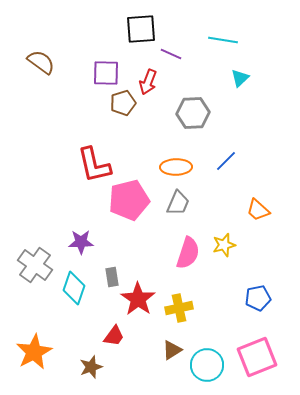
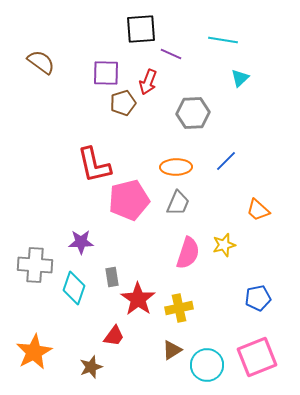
gray cross: rotated 32 degrees counterclockwise
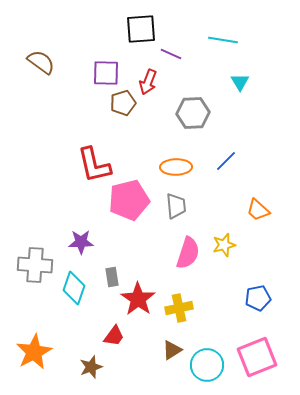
cyan triangle: moved 4 px down; rotated 18 degrees counterclockwise
gray trapezoid: moved 2 px left, 3 px down; rotated 28 degrees counterclockwise
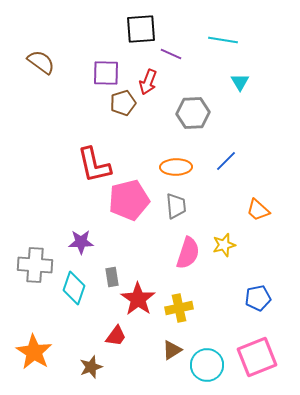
red trapezoid: moved 2 px right
orange star: rotated 12 degrees counterclockwise
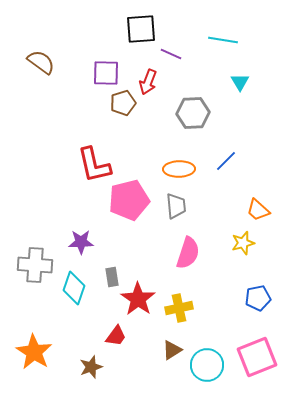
orange ellipse: moved 3 px right, 2 px down
yellow star: moved 19 px right, 2 px up
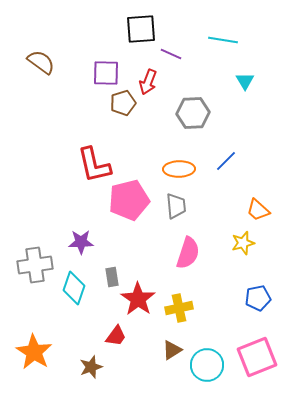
cyan triangle: moved 5 px right, 1 px up
gray cross: rotated 12 degrees counterclockwise
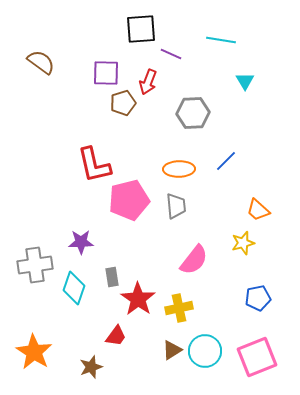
cyan line: moved 2 px left
pink semicircle: moved 6 px right, 7 px down; rotated 20 degrees clockwise
cyan circle: moved 2 px left, 14 px up
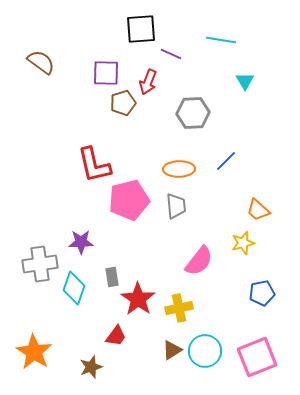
pink semicircle: moved 5 px right, 1 px down
gray cross: moved 5 px right, 1 px up
blue pentagon: moved 4 px right, 5 px up
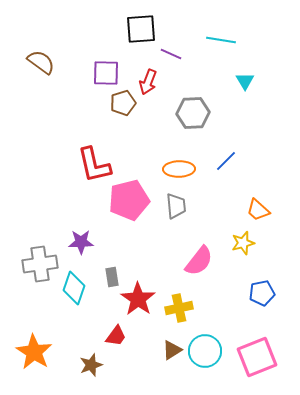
brown star: moved 2 px up
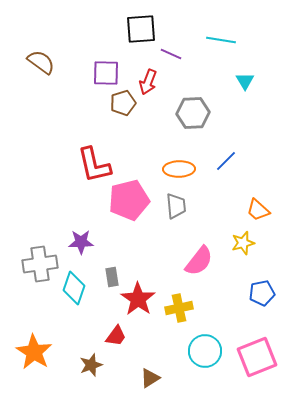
brown triangle: moved 22 px left, 28 px down
